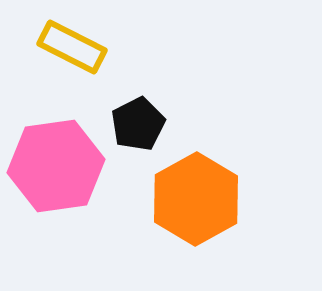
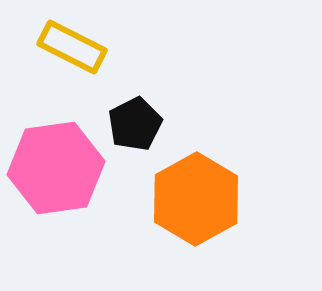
black pentagon: moved 3 px left
pink hexagon: moved 2 px down
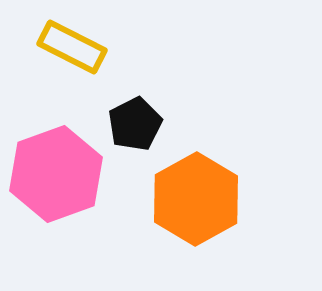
pink hexagon: moved 6 px down; rotated 12 degrees counterclockwise
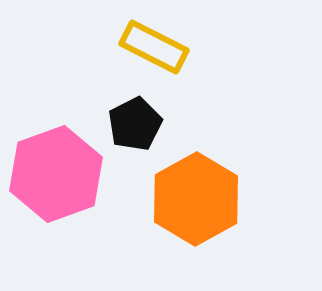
yellow rectangle: moved 82 px right
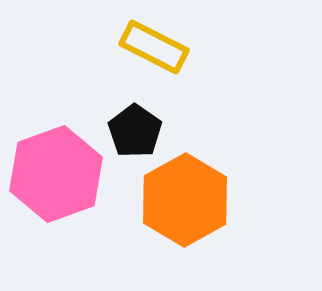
black pentagon: moved 7 px down; rotated 10 degrees counterclockwise
orange hexagon: moved 11 px left, 1 px down
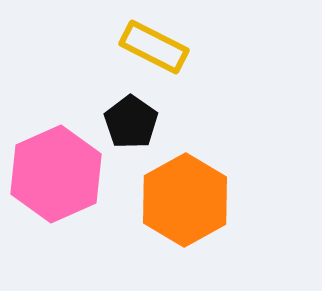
black pentagon: moved 4 px left, 9 px up
pink hexagon: rotated 4 degrees counterclockwise
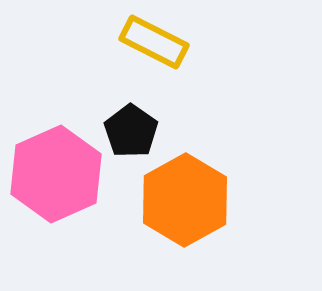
yellow rectangle: moved 5 px up
black pentagon: moved 9 px down
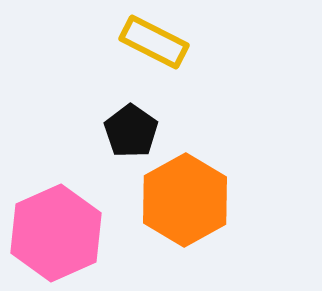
pink hexagon: moved 59 px down
